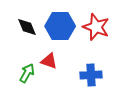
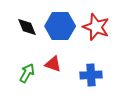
red triangle: moved 4 px right, 3 px down
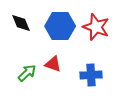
black diamond: moved 6 px left, 4 px up
green arrow: rotated 18 degrees clockwise
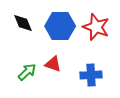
black diamond: moved 2 px right
green arrow: moved 1 px up
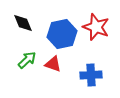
blue hexagon: moved 2 px right, 8 px down; rotated 12 degrees counterclockwise
green arrow: moved 12 px up
